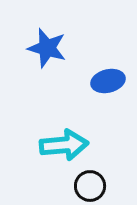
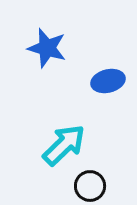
cyan arrow: rotated 39 degrees counterclockwise
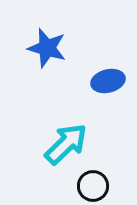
cyan arrow: moved 2 px right, 1 px up
black circle: moved 3 px right
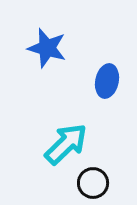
blue ellipse: moved 1 px left; rotated 64 degrees counterclockwise
black circle: moved 3 px up
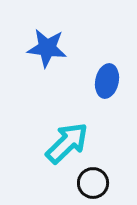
blue star: rotated 9 degrees counterclockwise
cyan arrow: moved 1 px right, 1 px up
